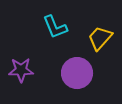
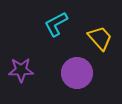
cyan L-shape: moved 1 px right, 3 px up; rotated 84 degrees clockwise
yellow trapezoid: rotated 96 degrees clockwise
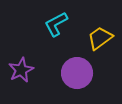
yellow trapezoid: rotated 84 degrees counterclockwise
purple star: rotated 25 degrees counterclockwise
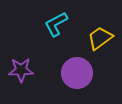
purple star: rotated 25 degrees clockwise
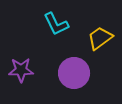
cyan L-shape: rotated 88 degrees counterclockwise
purple circle: moved 3 px left
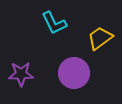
cyan L-shape: moved 2 px left, 1 px up
purple star: moved 4 px down
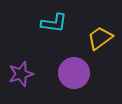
cyan L-shape: rotated 56 degrees counterclockwise
purple star: rotated 15 degrees counterclockwise
